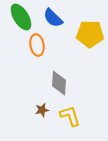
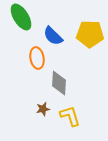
blue semicircle: moved 18 px down
orange ellipse: moved 13 px down
brown star: moved 1 px right, 1 px up
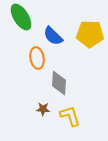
brown star: rotated 16 degrees clockwise
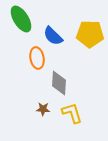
green ellipse: moved 2 px down
yellow L-shape: moved 2 px right, 3 px up
